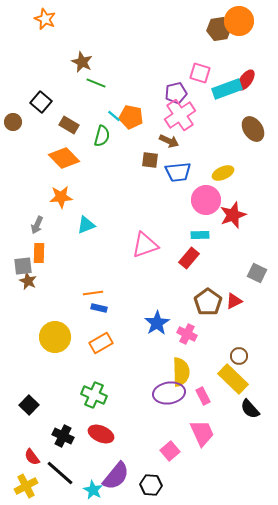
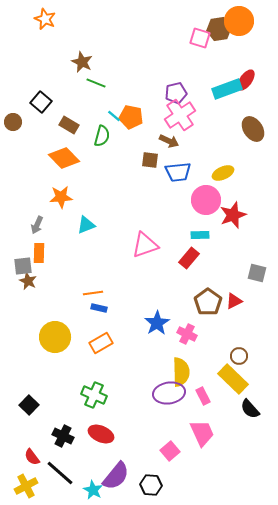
pink square at (200, 73): moved 35 px up
gray square at (257, 273): rotated 12 degrees counterclockwise
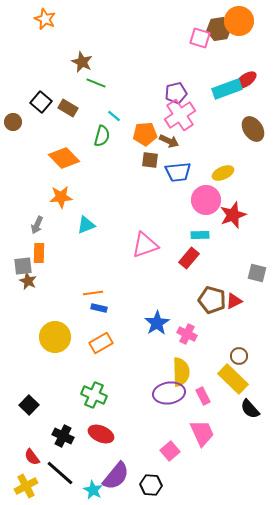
red ellipse at (246, 80): rotated 20 degrees clockwise
orange pentagon at (131, 117): moved 14 px right, 17 px down; rotated 15 degrees counterclockwise
brown rectangle at (69, 125): moved 1 px left, 17 px up
brown pentagon at (208, 302): moved 4 px right, 2 px up; rotated 20 degrees counterclockwise
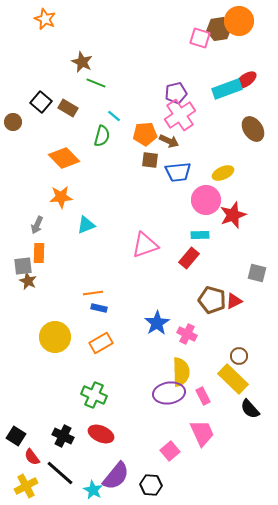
black square at (29, 405): moved 13 px left, 31 px down; rotated 12 degrees counterclockwise
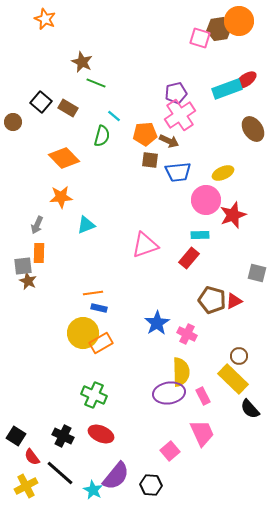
yellow circle at (55, 337): moved 28 px right, 4 px up
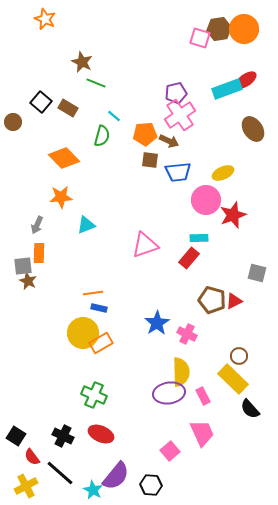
orange circle at (239, 21): moved 5 px right, 8 px down
cyan rectangle at (200, 235): moved 1 px left, 3 px down
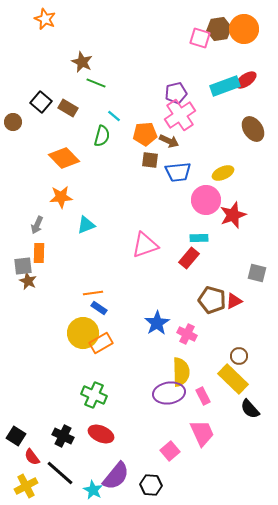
cyan rectangle at (227, 89): moved 2 px left, 3 px up
blue rectangle at (99, 308): rotated 21 degrees clockwise
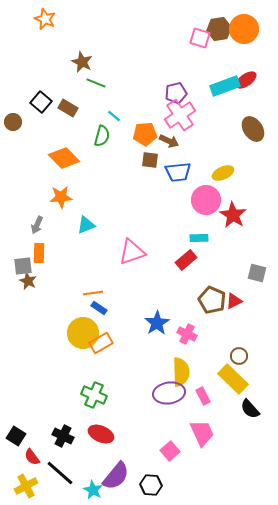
red star at (233, 215): rotated 20 degrees counterclockwise
pink triangle at (145, 245): moved 13 px left, 7 px down
red rectangle at (189, 258): moved 3 px left, 2 px down; rotated 10 degrees clockwise
brown pentagon at (212, 300): rotated 8 degrees clockwise
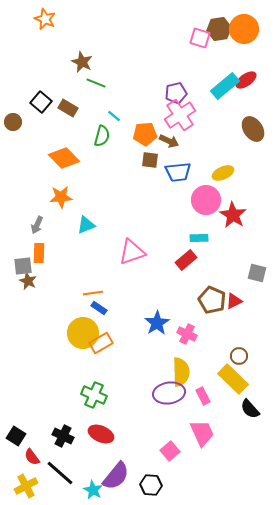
cyan rectangle at (225, 86): rotated 20 degrees counterclockwise
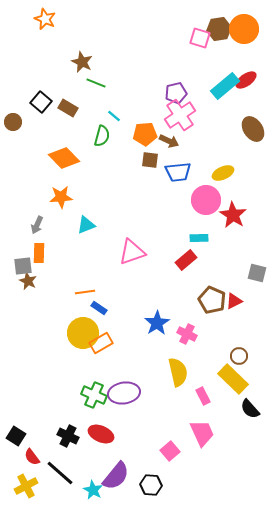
orange line at (93, 293): moved 8 px left, 1 px up
yellow semicircle at (181, 372): moved 3 px left; rotated 12 degrees counterclockwise
purple ellipse at (169, 393): moved 45 px left
black cross at (63, 436): moved 5 px right
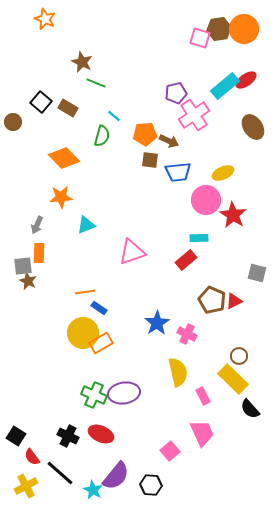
pink cross at (180, 115): moved 14 px right
brown ellipse at (253, 129): moved 2 px up
